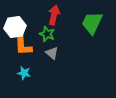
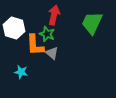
white hexagon: moved 1 px left, 1 px down; rotated 25 degrees clockwise
orange L-shape: moved 12 px right
cyan star: moved 3 px left, 1 px up
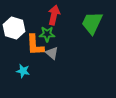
green star: rotated 21 degrees counterclockwise
cyan star: moved 2 px right, 1 px up
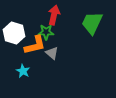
white hexagon: moved 5 px down
green star: moved 1 px left, 2 px up
orange L-shape: rotated 100 degrees counterclockwise
cyan star: rotated 16 degrees clockwise
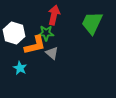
green star: moved 1 px down
cyan star: moved 3 px left, 3 px up
